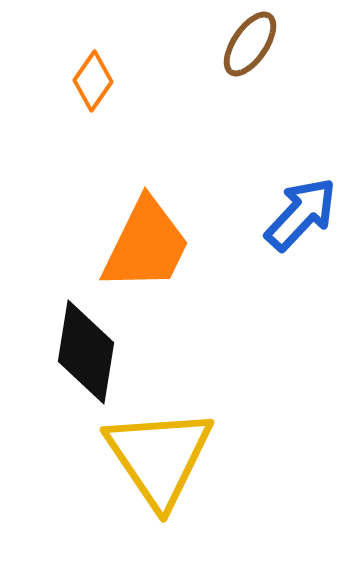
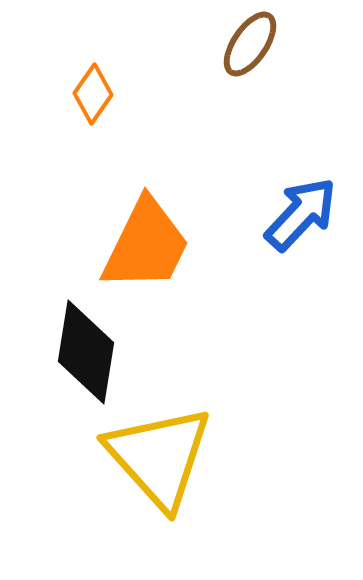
orange diamond: moved 13 px down
yellow triangle: rotated 8 degrees counterclockwise
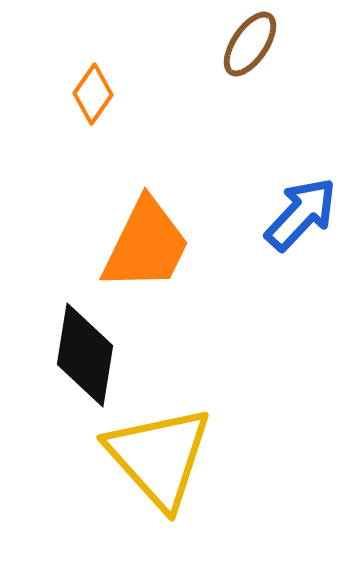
black diamond: moved 1 px left, 3 px down
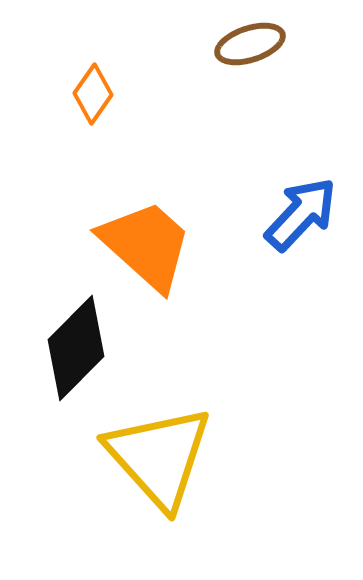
brown ellipse: rotated 38 degrees clockwise
orange trapezoid: rotated 74 degrees counterclockwise
black diamond: moved 9 px left, 7 px up; rotated 36 degrees clockwise
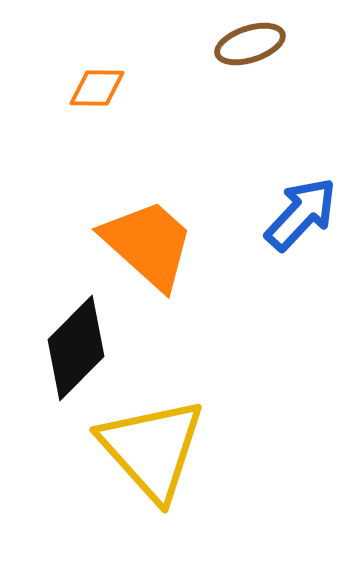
orange diamond: moved 4 px right, 6 px up; rotated 56 degrees clockwise
orange trapezoid: moved 2 px right, 1 px up
yellow triangle: moved 7 px left, 8 px up
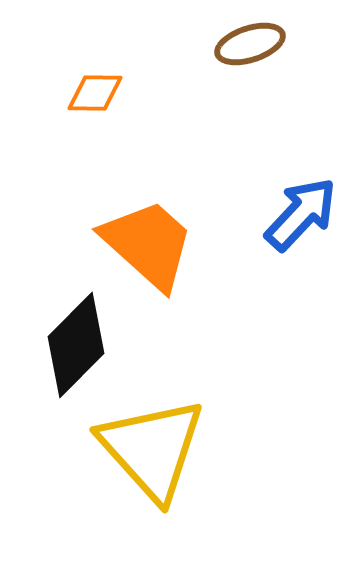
orange diamond: moved 2 px left, 5 px down
black diamond: moved 3 px up
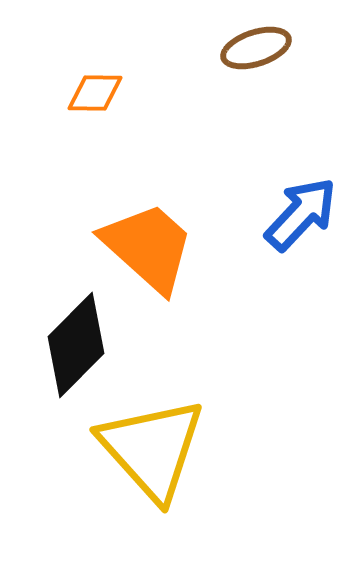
brown ellipse: moved 6 px right, 4 px down
orange trapezoid: moved 3 px down
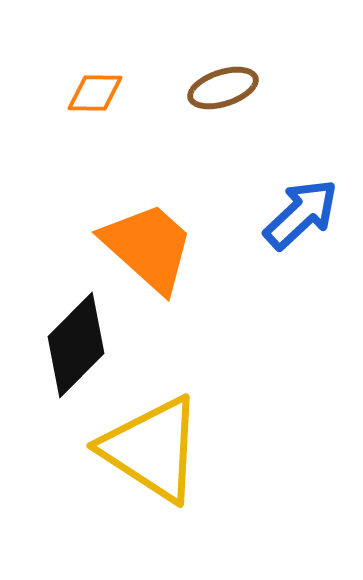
brown ellipse: moved 33 px left, 40 px down
blue arrow: rotated 4 degrees clockwise
yellow triangle: rotated 15 degrees counterclockwise
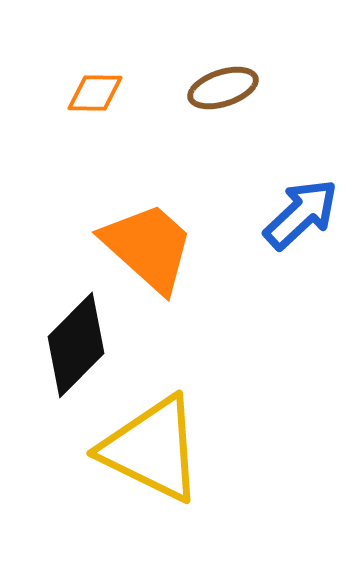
yellow triangle: rotated 7 degrees counterclockwise
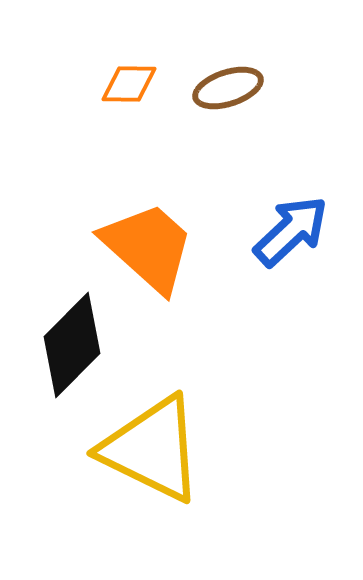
brown ellipse: moved 5 px right
orange diamond: moved 34 px right, 9 px up
blue arrow: moved 10 px left, 17 px down
black diamond: moved 4 px left
